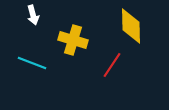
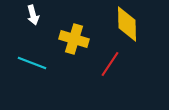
yellow diamond: moved 4 px left, 2 px up
yellow cross: moved 1 px right, 1 px up
red line: moved 2 px left, 1 px up
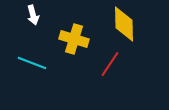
yellow diamond: moved 3 px left
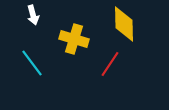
cyan line: rotated 32 degrees clockwise
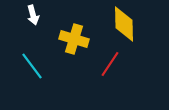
cyan line: moved 3 px down
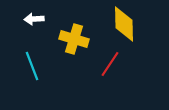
white arrow: moved 1 px right, 4 px down; rotated 102 degrees clockwise
cyan line: rotated 16 degrees clockwise
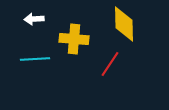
yellow cross: rotated 12 degrees counterclockwise
cyan line: moved 3 px right, 7 px up; rotated 72 degrees counterclockwise
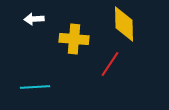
cyan line: moved 28 px down
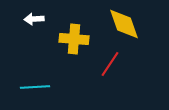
yellow diamond: rotated 18 degrees counterclockwise
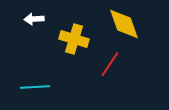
yellow cross: rotated 12 degrees clockwise
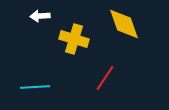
white arrow: moved 6 px right, 3 px up
red line: moved 5 px left, 14 px down
